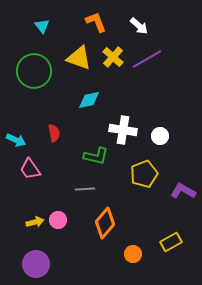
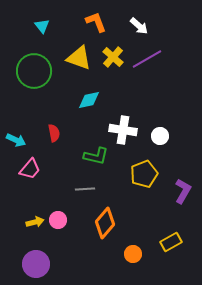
pink trapezoid: rotated 105 degrees counterclockwise
purple L-shape: rotated 90 degrees clockwise
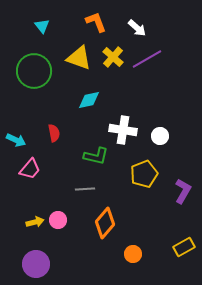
white arrow: moved 2 px left, 2 px down
yellow rectangle: moved 13 px right, 5 px down
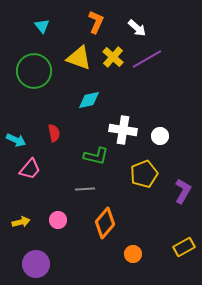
orange L-shape: rotated 45 degrees clockwise
yellow arrow: moved 14 px left
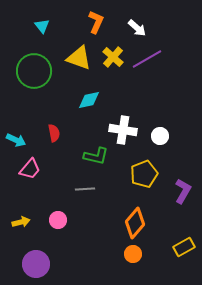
orange diamond: moved 30 px right
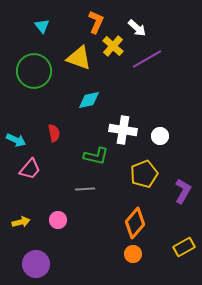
yellow cross: moved 11 px up
